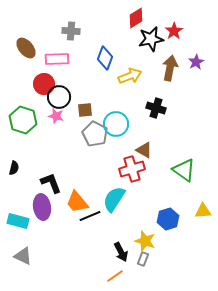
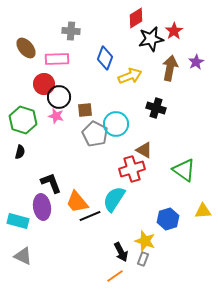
black semicircle: moved 6 px right, 16 px up
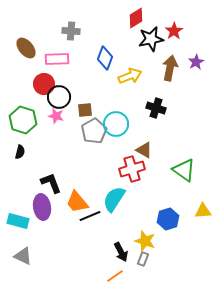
gray pentagon: moved 1 px left, 3 px up; rotated 15 degrees clockwise
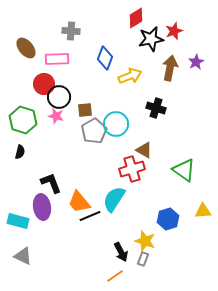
red star: rotated 12 degrees clockwise
orange trapezoid: moved 2 px right
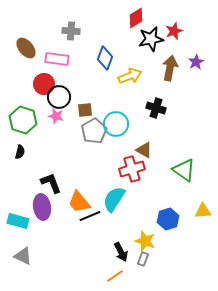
pink rectangle: rotated 10 degrees clockwise
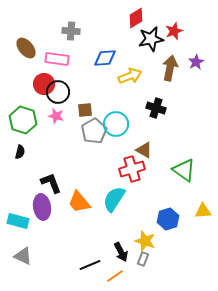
blue diamond: rotated 65 degrees clockwise
black circle: moved 1 px left, 5 px up
black line: moved 49 px down
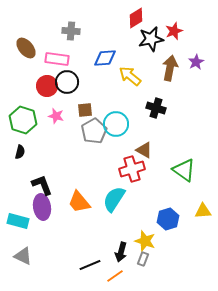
yellow arrow: rotated 120 degrees counterclockwise
red circle: moved 3 px right, 2 px down
black circle: moved 9 px right, 10 px up
black L-shape: moved 9 px left, 2 px down
black arrow: rotated 42 degrees clockwise
